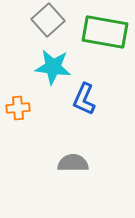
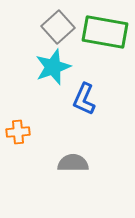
gray square: moved 10 px right, 7 px down
cyan star: rotated 27 degrees counterclockwise
orange cross: moved 24 px down
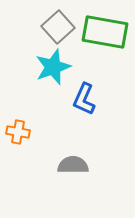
orange cross: rotated 15 degrees clockwise
gray semicircle: moved 2 px down
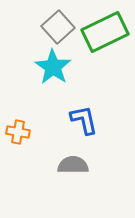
green rectangle: rotated 36 degrees counterclockwise
cyan star: rotated 18 degrees counterclockwise
blue L-shape: moved 21 px down; rotated 144 degrees clockwise
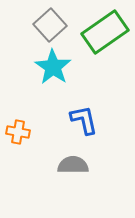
gray square: moved 8 px left, 2 px up
green rectangle: rotated 9 degrees counterclockwise
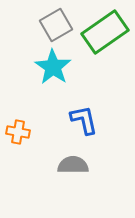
gray square: moved 6 px right; rotated 12 degrees clockwise
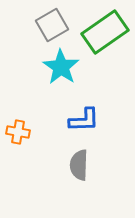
gray square: moved 4 px left
cyan star: moved 8 px right
blue L-shape: rotated 100 degrees clockwise
gray semicircle: moved 6 px right; rotated 88 degrees counterclockwise
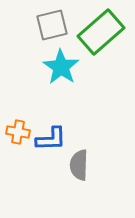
gray square: rotated 16 degrees clockwise
green rectangle: moved 4 px left; rotated 6 degrees counterclockwise
blue L-shape: moved 33 px left, 19 px down
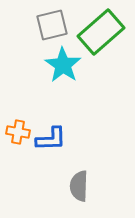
cyan star: moved 2 px right, 2 px up
gray semicircle: moved 21 px down
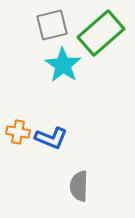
green rectangle: moved 1 px down
blue L-shape: moved 1 px up; rotated 24 degrees clockwise
